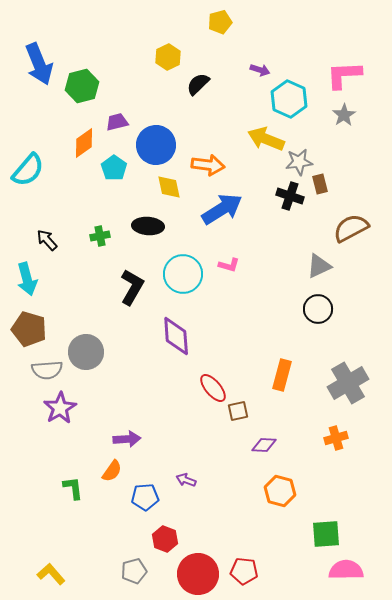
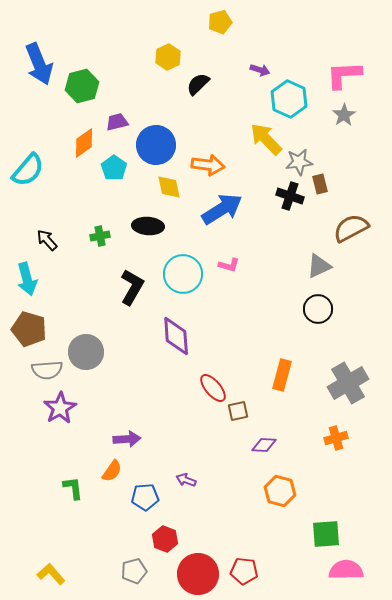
yellow arrow at (266, 139): rotated 24 degrees clockwise
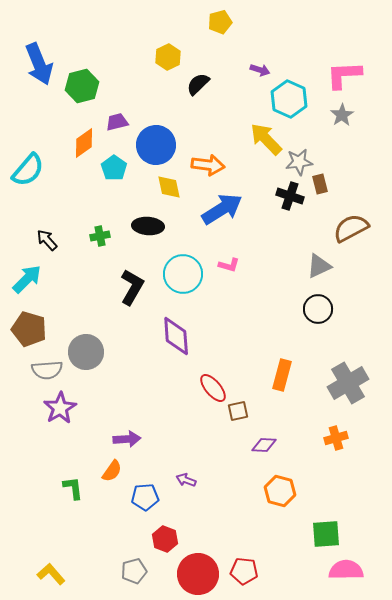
gray star at (344, 115): moved 2 px left
cyan arrow at (27, 279): rotated 120 degrees counterclockwise
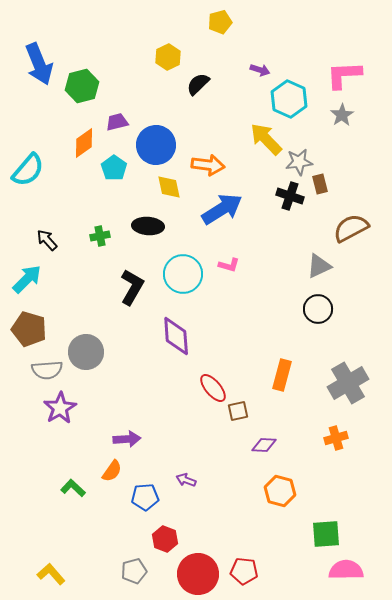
green L-shape at (73, 488): rotated 40 degrees counterclockwise
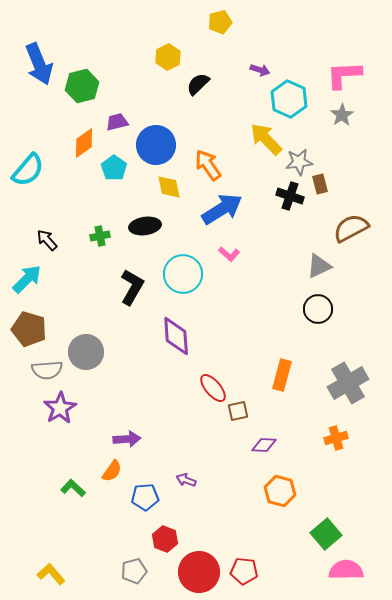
orange arrow at (208, 165): rotated 132 degrees counterclockwise
black ellipse at (148, 226): moved 3 px left; rotated 12 degrees counterclockwise
pink L-shape at (229, 265): moved 11 px up; rotated 25 degrees clockwise
green square at (326, 534): rotated 36 degrees counterclockwise
red circle at (198, 574): moved 1 px right, 2 px up
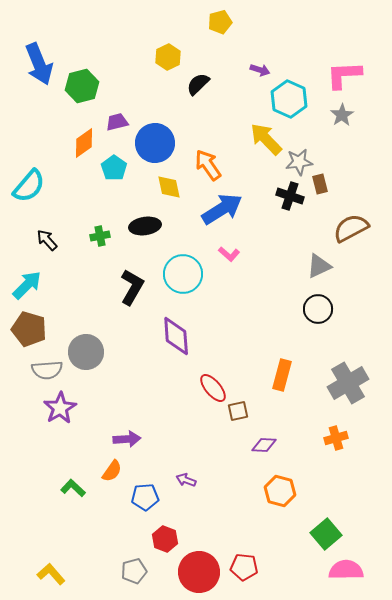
blue circle at (156, 145): moved 1 px left, 2 px up
cyan semicircle at (28, 170): moved 1 px right, 16 px down
cyan arrow at (27, 279): moved 6 px down
red pentagon at (244, 571): moved 4 px up
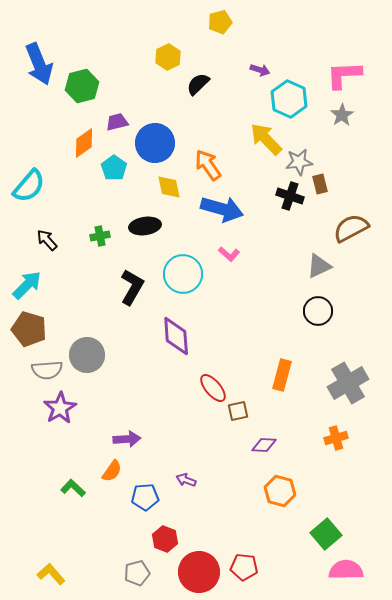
blue arrow at (222, 209): rotated 48 degrees clockwise
black circle at (318, 309): moved 2 px down
gray circle at (86, 352): moved 1 px right, 3 px down
gray pentagon at (134, 571): moved 3 px right, 2 px down
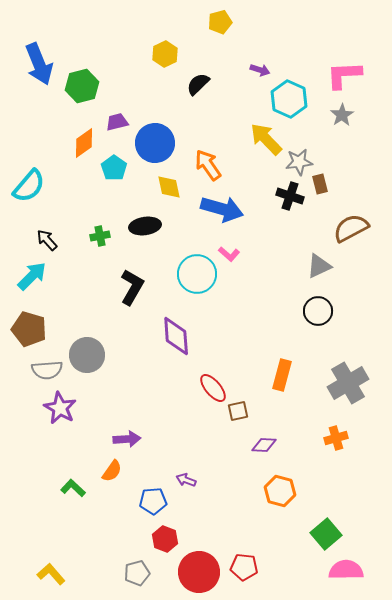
yellow hexagon at (168, 57): moved 3 px left, 3 px up
cyan circle at (183, 274): moved 14 px right
cyan arrow at (27, 285): moved 5 px right, 9 px up
purple star at (60, 408): rotated 12 degrees counterclockwise
blue pentagon at (145, 497): moved 8 px right, 4 px down
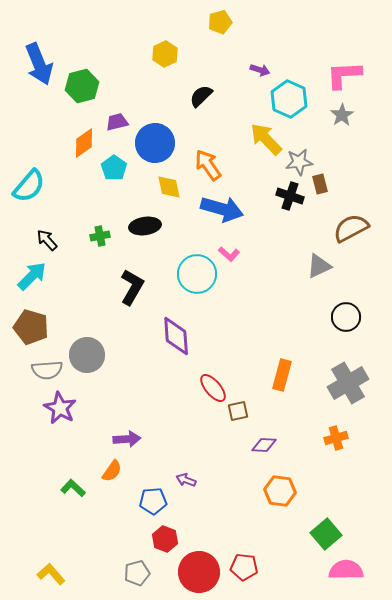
black semicircle at (198, 84): moved 3 px right, 12 px down
black circle at (318, 311): moved 28 px right, 6 px down
brown pentagon at (29, 329): moved 2 px right, 2 px up
orange hexagon at (280, 491): rotated 8 degrees counterclockwise
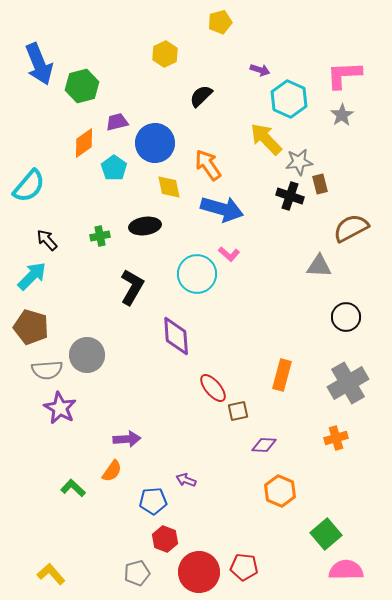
gray triangle at (319, 266): rotated 28 degrees clockwise
orange hexagon at (280, 491): rotated 16 degrees clockwise
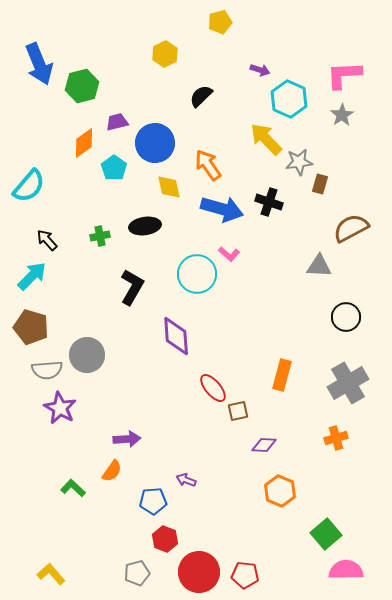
brown rectangle at (320, 184): rotated 30 degrees clockwise
black cross at (290, 196): moved 21 px left, 6 px down
red pentagon at (244, 567): moved 1 px right, 8 px down
